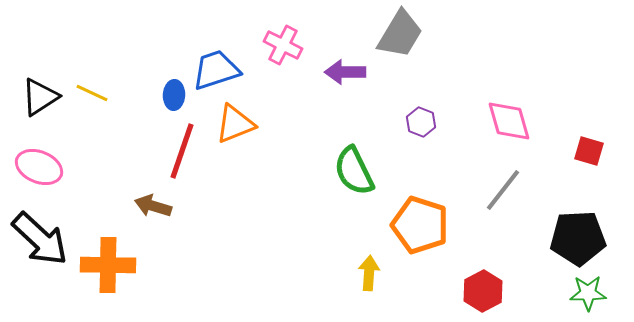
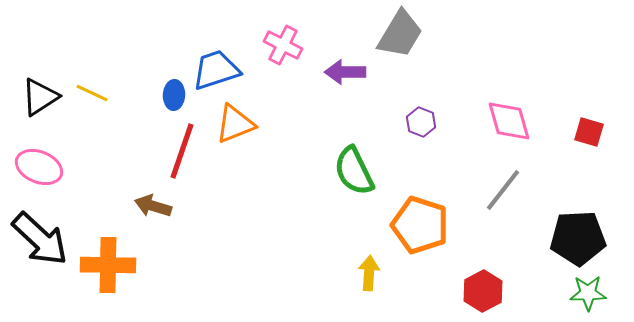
red square: moved 19 px up
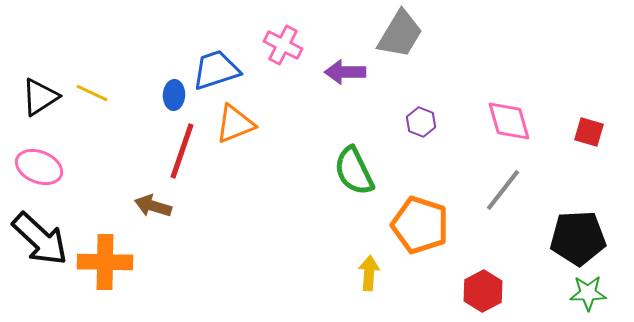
orange cross: moved 3 px left, 3 px up
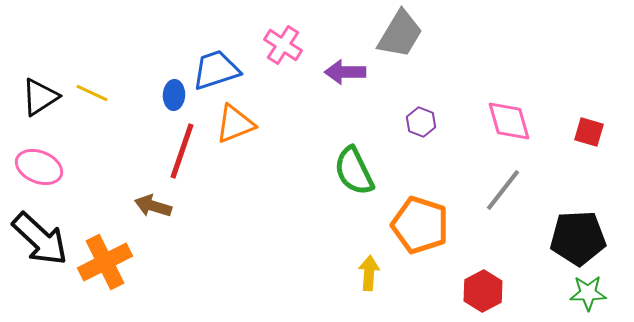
pink cross: rotated 6 degrees clockwise
orange cross: rotated 28 degrees counterclockwise
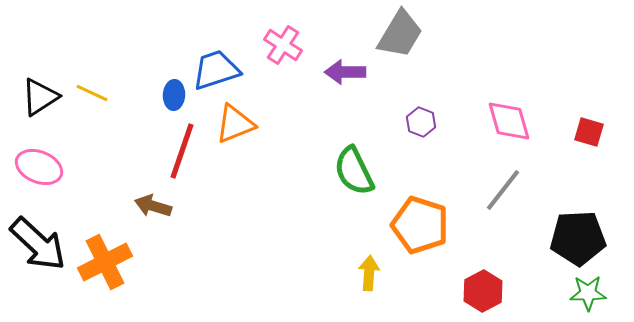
black arrow: moved 2 px left, 5 px down
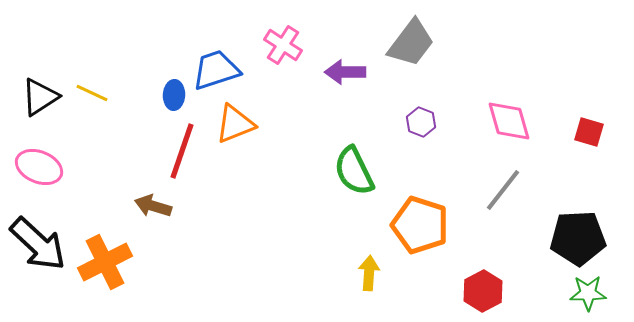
gray trapezoid: moved 11 px right, 9 px down; rotated 6 degrees clockwise
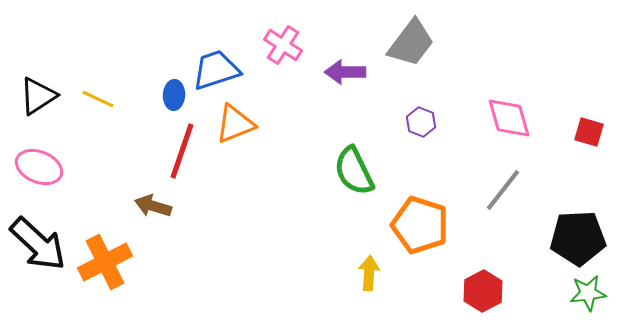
yellow line: moved 6 px right, 6 px down
black triangle: moved 2 px left, 1 px up
pink diamond: moved 3 px up
green star: rotated 6 degrees counterclockwise
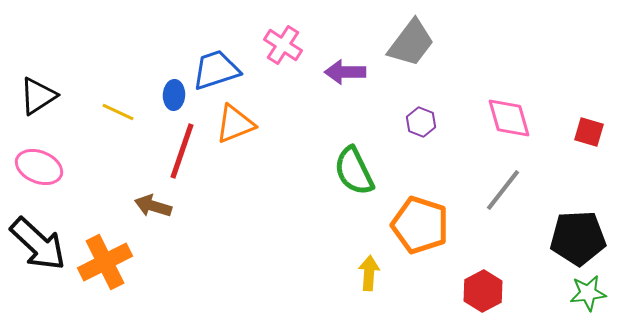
yellow line: moved 20 px right, 13 px down
